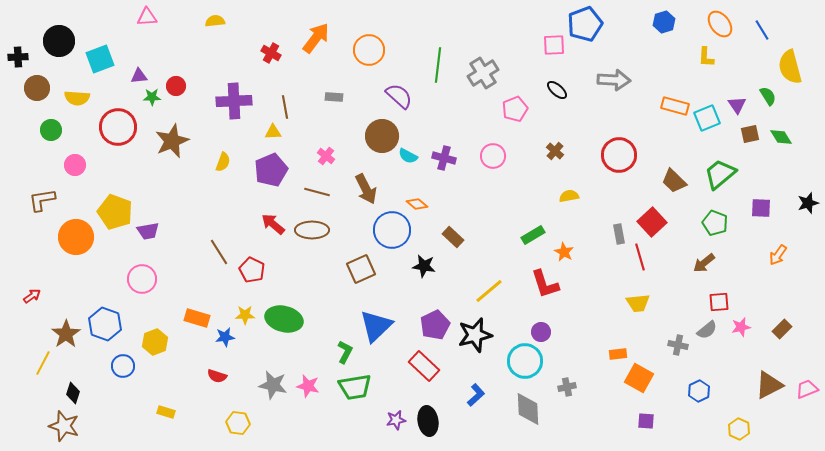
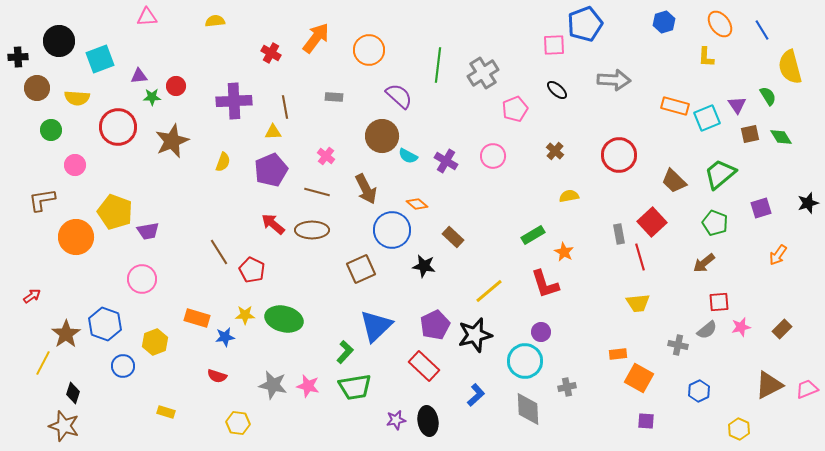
purple cross at (444, 158): moved 2 px right, 3 px down; rotated 15 degrees clockwise
purple square at (761, 208): rotated 20 degrees counterclockwise
green L-shape at (345, 352): rotated 15 degrees clockwise
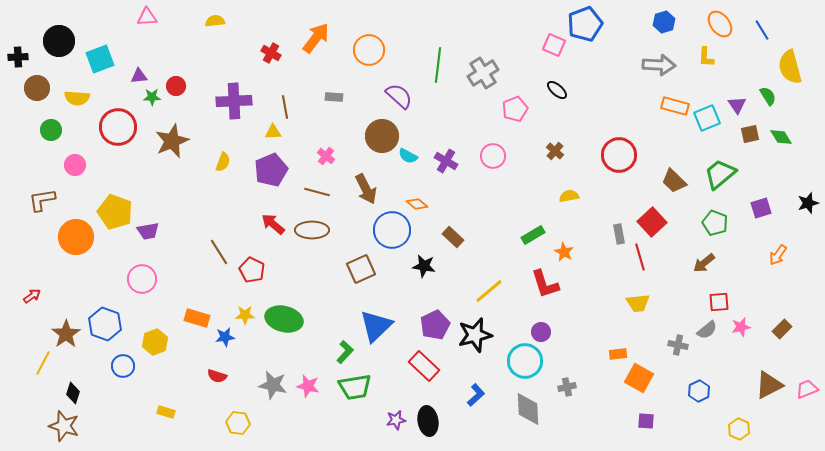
pink square at (554, 45): rotated 25 degrees clockwise
gray arrow at (614, 80): moved 45 px right, 15 px up
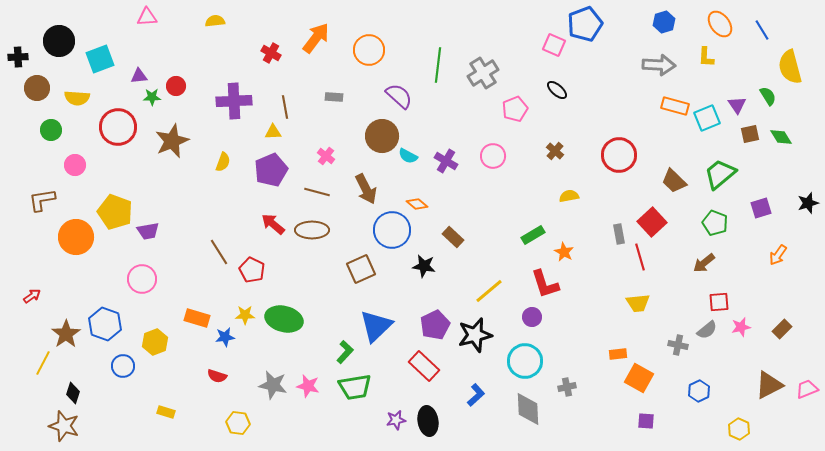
purple circle at (541, 332): moved 9 px left, 15 px up
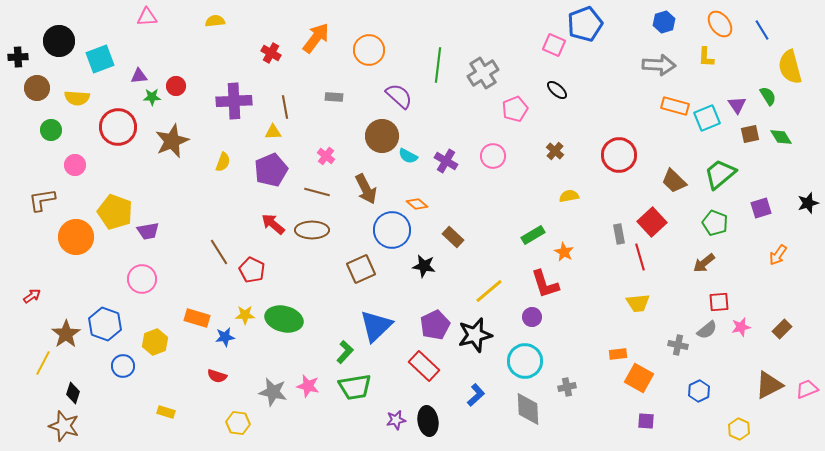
gray star at (273, 385): moved 7 px down
